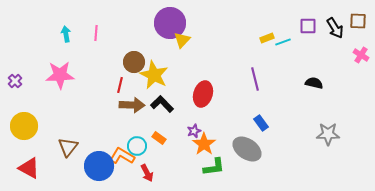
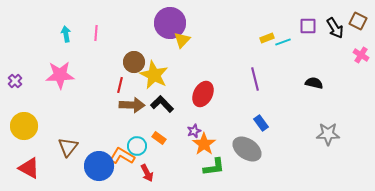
brown square: rotated 24 degrees clockwise
red ellipse: rotated 10 degrees clockwise
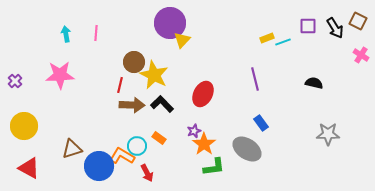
brown triangle: moved 4 px right, 2 px down; rotated 35 degrees clockwise
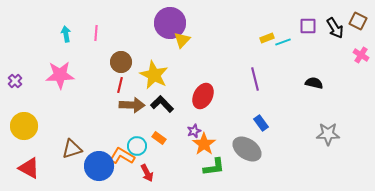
brown circle: moved 13 px left
red ellipse: moved 2 px down
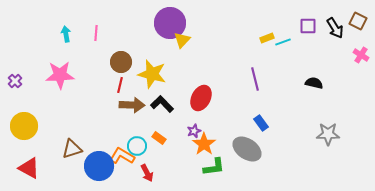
yellow star: moved 2 px left, 1 px up; rotated 12 degrees counterclockwise
red ellipse: moved 2 px left, 2 px down
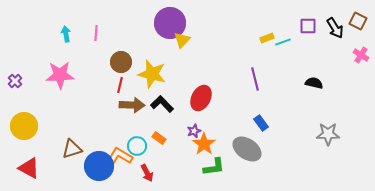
orange L-shape: moved 2 px left
